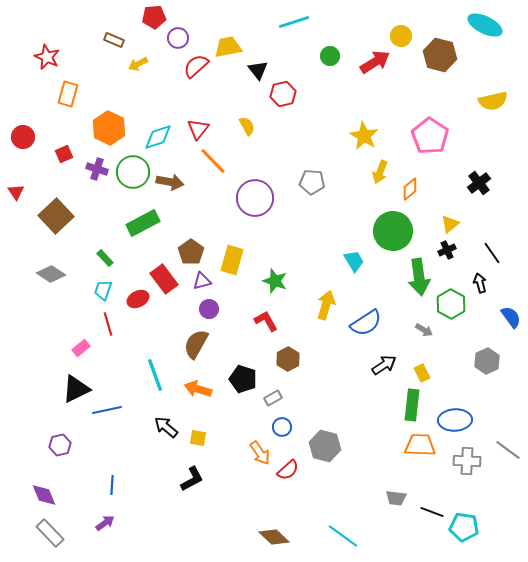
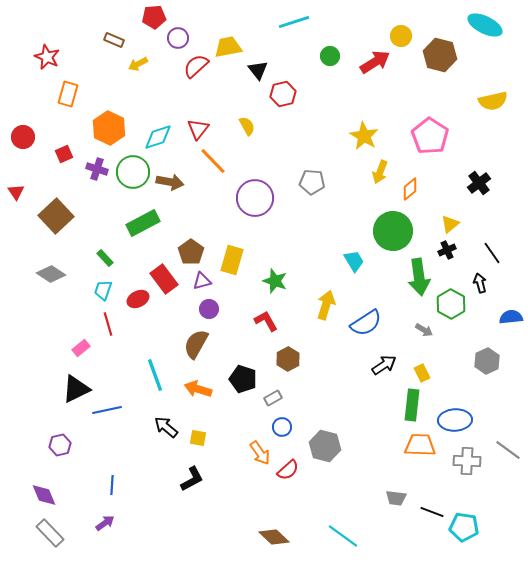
blue semicircle at (511, 317): rotated 60 degrees counterclockwise
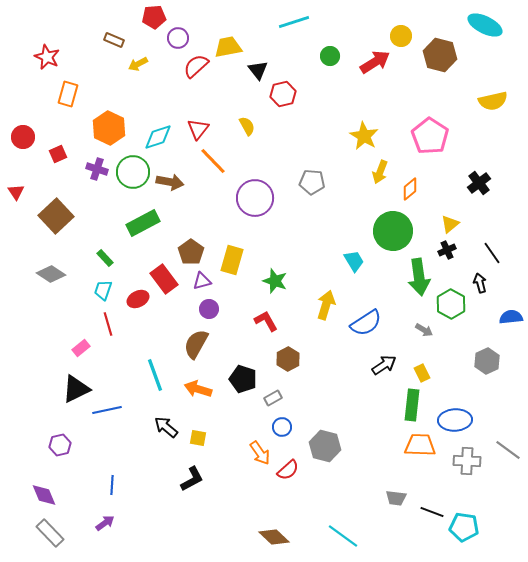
red square at (64, 154): moved 6 px left
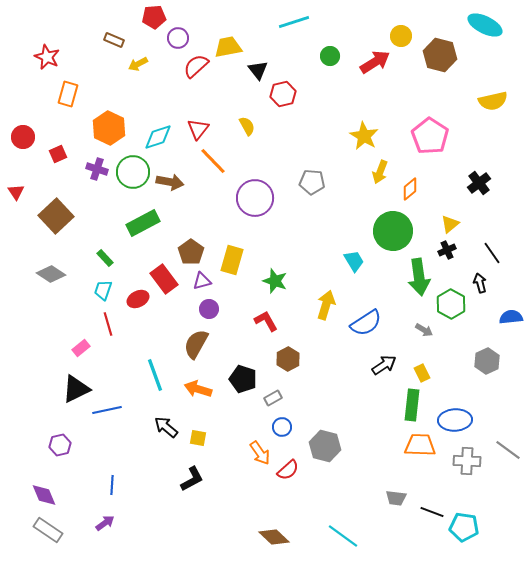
gray rectangle at (50, 533): moved 2 px left, 3 px up; rotated 12 degrees counterclockwise
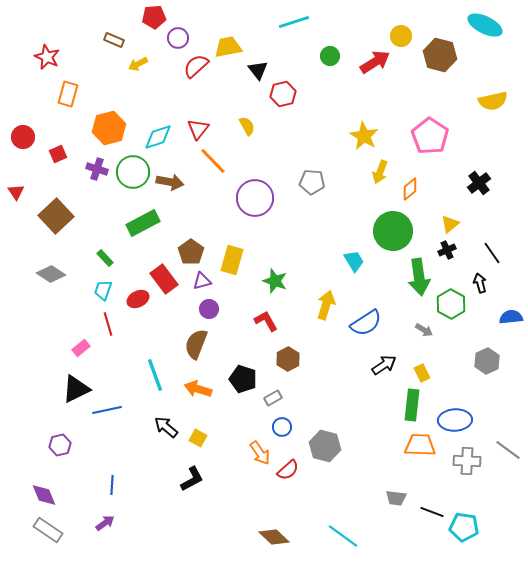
orange hexagon at (109, 128): rotated 20 degrees clockwise
brown semicircle at (196, 344): rotated 8 degrees counterclockwise
yellow square at (198, 438): rotated 18 degrees clockwise
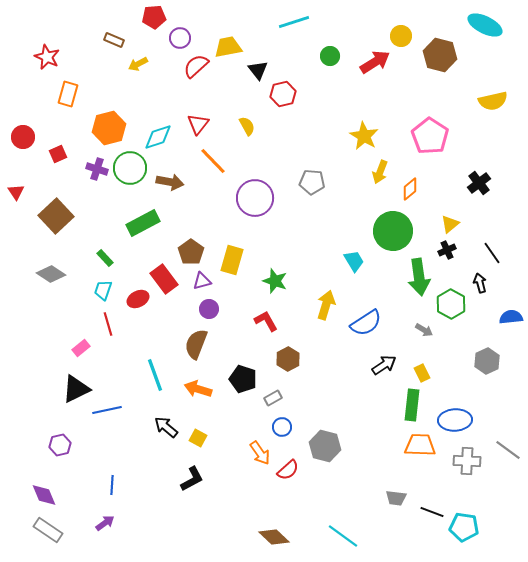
purple circle at (178, 38): moved 2 px right
red triangle at (198, 129): moved 5 px up
green circle at (133, 172): moved 3 px left, 4 px up
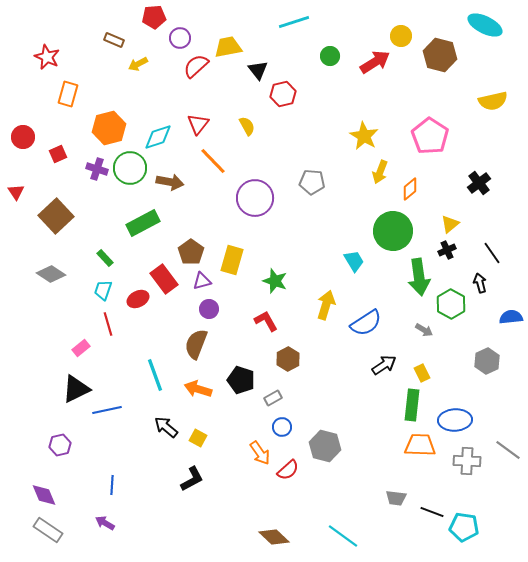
black pentagon at (243, 379): moved 2 px left, 1 px down
purple arrow at (105, 523): rotated 114 degrees counterclockwise
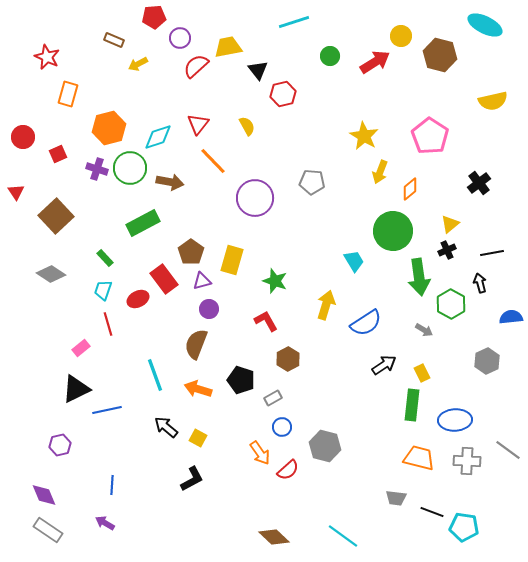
black line at (492, 253): rotated 65 degrees counterclockwise
orange trapezoid at (420, 445): moved 1 px left, 13 px down; rotated 12 degrees clockwise
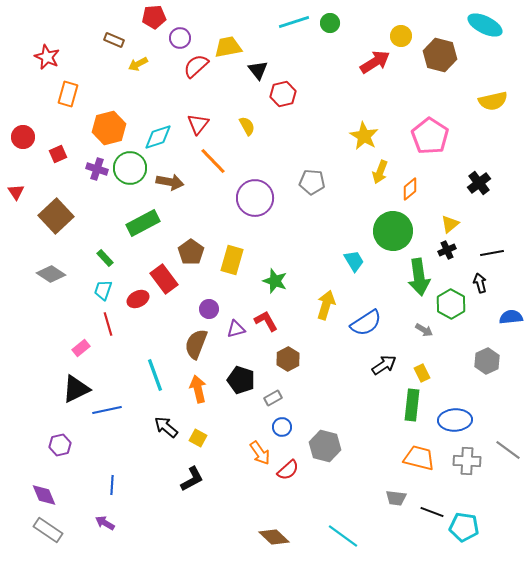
green circle at (330, 56): moved 33 px up
purple triangle at (202, 281): moved 34 px right, 48 px down
orange arrow at (198, 389): rotated 60 degrees clockwise
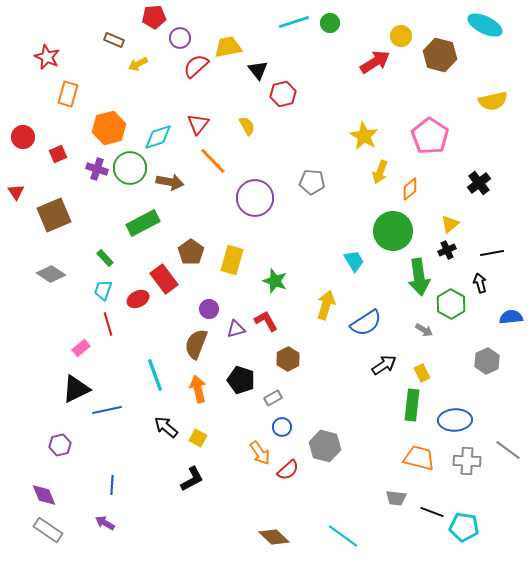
brown square at (56, 216): moved 2 px left, 1 px up; rotated 20 degrees clockwise
